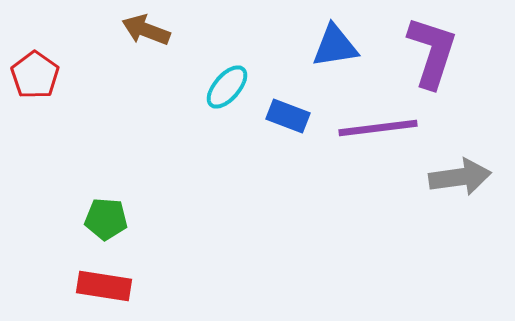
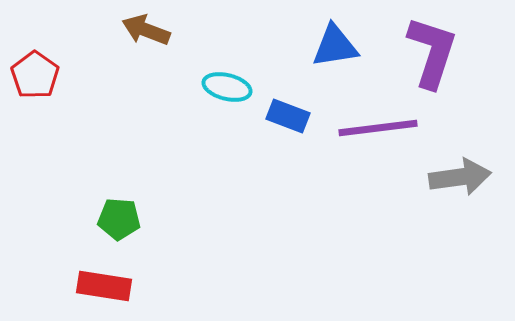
cyan ellipse: rotated 63 degrees clockwise
green pentagon: moved 13 px right
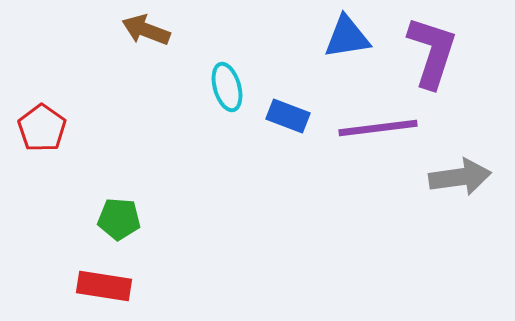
blue triangle: moved 12 px right, 9 px up
red pentagon: moved 7 px right, 53 px down
cyan ellipse: rotated 60 degrees clockwise
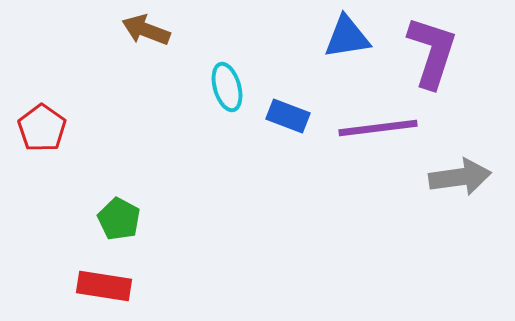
green pentagon: rotated 24 degrees clockwise
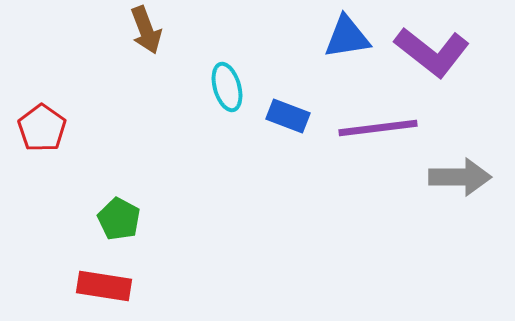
brown arrow: rotated 132 degrees counterclockwise
purple L-shape: rotated 110 degrees clockwise
gray arrow: rotated 8 degrees clockwise
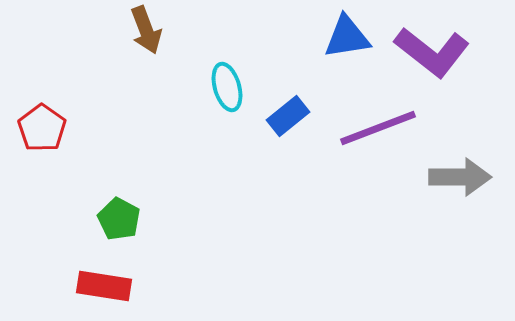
blue rectangle: rotated 60 degrees counterclockwise
purple line: rotated 14 degrees counterclockwise
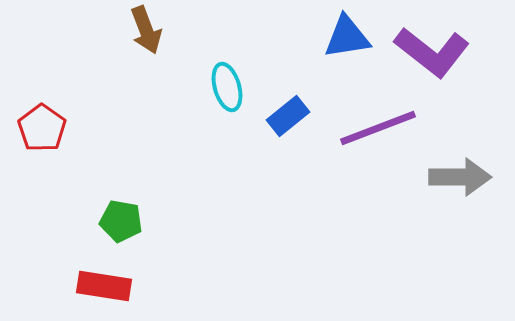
green pentagon: moved 2 px right, 2 px down; rotated 18 degrees counterclockwise
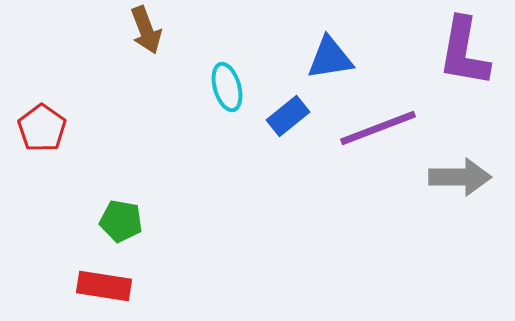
blue triangle: moved 17 px left, 21 px down
purple L-shape: moved 32 px right; rotated 62 degrees clockwise
